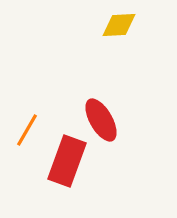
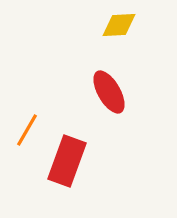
red ellipse: moved 8 px right, 28 px up
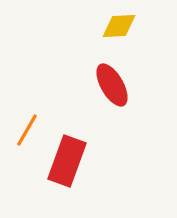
yellow diamond: moved 1 px down
red ellipse: moved 3 px right, 7 px up
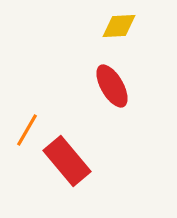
red ellipse: moved 1 px down
red rectangle: rotated 60 degrees counterclockwise
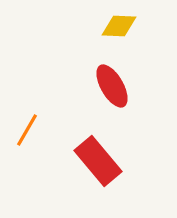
yellow diamond: rotated 6 degrees clockwise
red rectangle: moved 31 px right
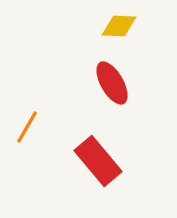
red ellipse: moved 3 px up
orange line: moved 3 px up
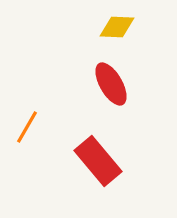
yellow diamond: moved 2 px left, 1 px down
red ellipse: moved 1 px left, 1 px down
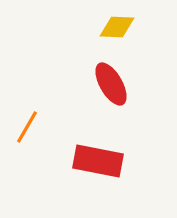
red rectangle: rotated 39 degrees counterclockwise
